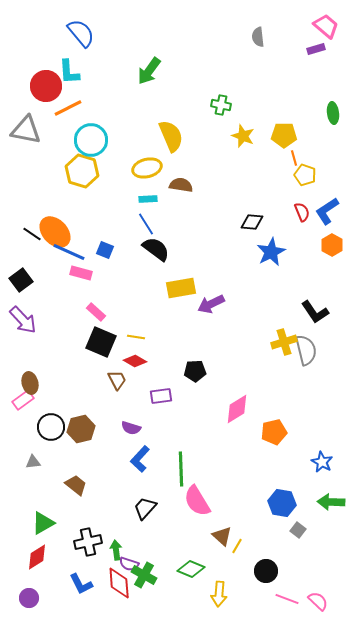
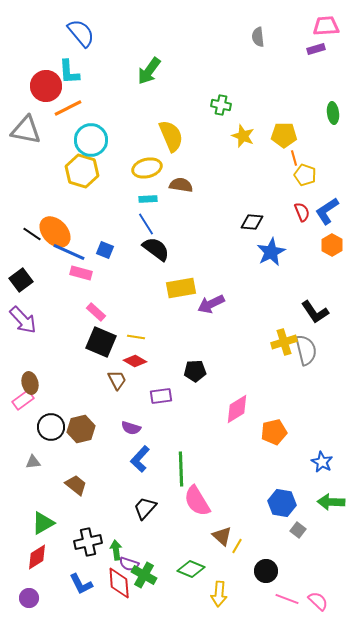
pink trapezoid at (326, 26): rotated 44 degrees counterclockwise
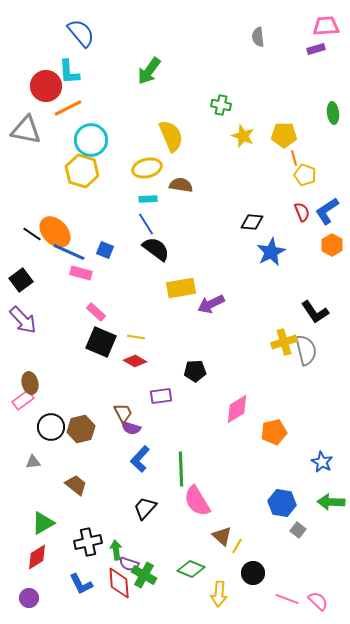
brown trapezoid at (117, 380): moved 6 px right, 33 px down
black circle at (266, 571): moved 13 px left, 2 px down
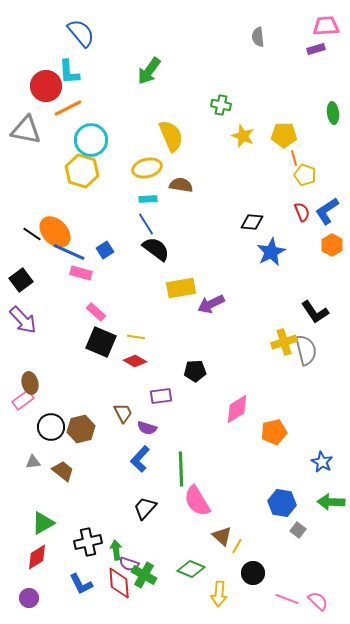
blue square at (105, 250): rotated 36 degrees clockwise
purple semicircle at (131, 428): moved 16 px right
brown trapezoid at (76, 485): moved 13 px left, 14 px up
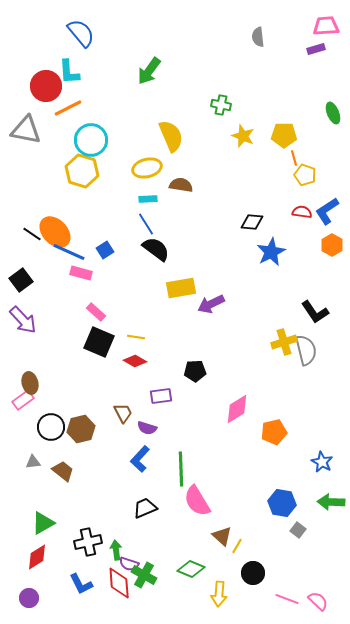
green ellipse at (333, 113): rotated 15 degrees counterclockwise
red semicircle at (302, 212): rotated 60 degrees counterclockwise
black square at (101, 342): moved 2 px left
black trapezoid at (145, 508): rotated 25 degrees clockwise
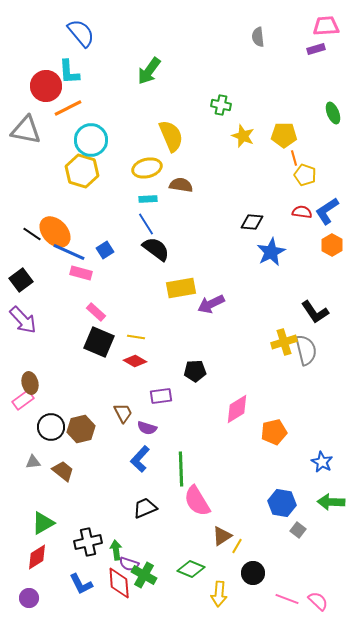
brown triangle at (222, 536): rotated 45 degrees clockwise
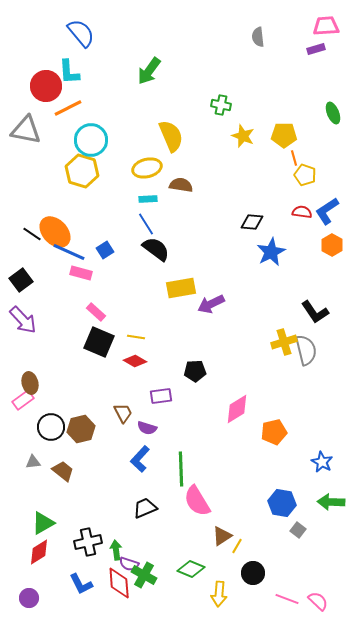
red diamond at (37, 557): moved 2 px right, 5 px up
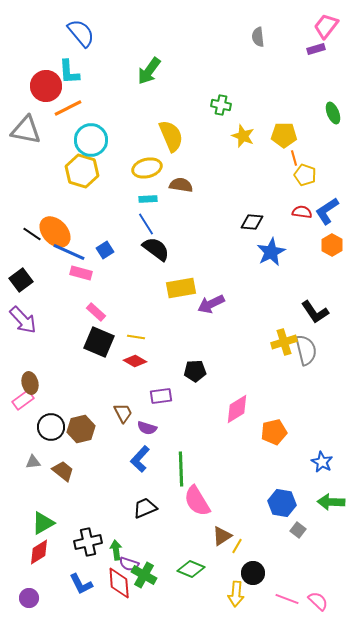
pink trapezoid at (326, 26): rotated 48 degrees counterclockwise
yellow arrow at (219, 594): moved 17 px right
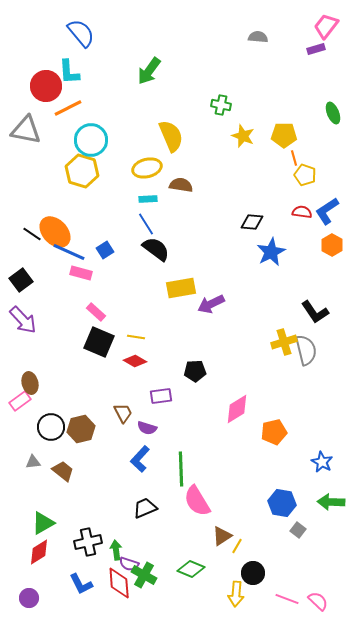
gray semicircle at (258, 37): rotated 102 degrees clockwise
pink rectangle at (23, 400): moved 3 px left, 1 px down
